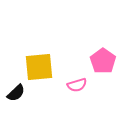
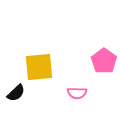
pink pentagon: moved 1 px right
pink semicircle: moved 8 px down; rotated 18 degrees clockwise
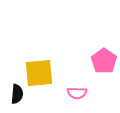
yellow square: moved 6 px down
black semicircle: moved 1 px right, 1 px down; rotated 42 degrees counterclockwise
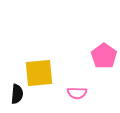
pink pentagon: moved 5 px up
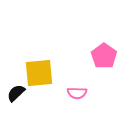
black semicircle: moved 1 px left, 1 px up; rotated 138 degrees counterclockwise
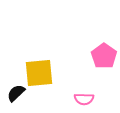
pink semicircle: moved 7 px right, 6 px down
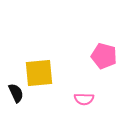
pink pentagon: rotated 20 degrees counterclockwise
black semicircle: rotated 108 degrees clockwise
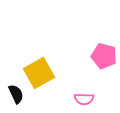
yellow square: rotated 24 degrees counterclockwise
black semicircle: moved 1 px down
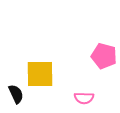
yellow square: moved 1 px right, 1 px down; rotated 28 degrees clockwise
pink semicircle: moved 1 px up
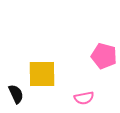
yellow square: moved 2 px right
pink semicircle: rotated 12 degrees counterclockwise
